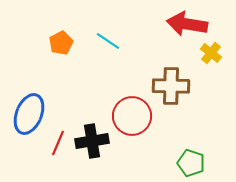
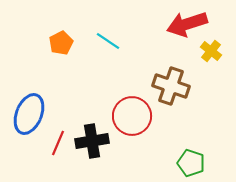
red arrow: rotated 27 degrees counterclockwise
yellow cross: moved 2 px up
brown cross: rotated 18 degrees clockwise
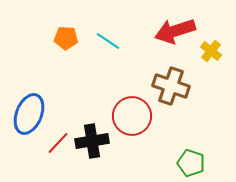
red arrow: moved 12 px left, 7 px down
orange pentagon: moved 5 px right, 5 px up; rotated 30 degrees clockwise
red line: rotated 20 degrees clockwise
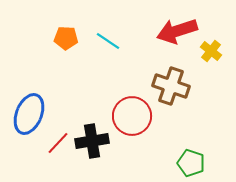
red arrow: moved 2 px right
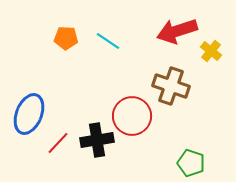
black cross: moved 5 px right, 1 px up
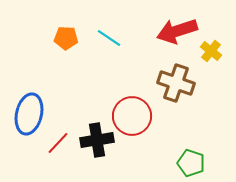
cyan line: moved 1 px right, 3 px up
brown cross: moved 5 px right, 3 px up
blue ellipse: rotated 9 degrees counterclockwise
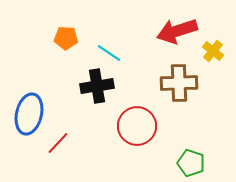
cyan line: moved 15 px down
yellow cross: moved 2 px right
brown cross: moved 3 px right; rotated 21 degrees counterclockwise
red circle: moved 5 px right, 10 px down
black cross: moved 54 px up
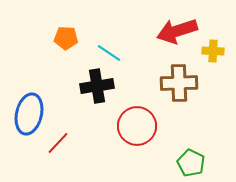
yellow cross: rotated 35 degrees counterclockwise
green pentagon: rotated 8 degrees clockwise
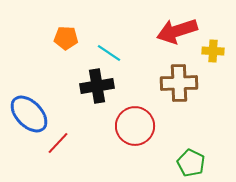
blue ellipse: rotated 57 degrees counterclockwise
red circle: moved 2 px left
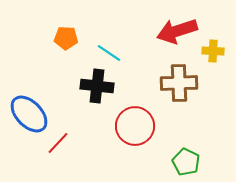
black cross: rotated 16 degrees clockwise
green pentagon: moved 5 px left, 1 px up
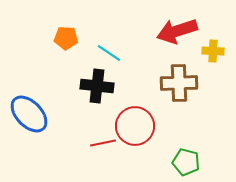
red line: moved 45 px right; rotated 35 degrees clockwise
green pentagon: rotated 12 degrees counterclockwise
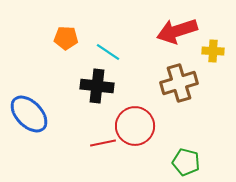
cyan line: moved 1 px left, 1 px up
brown cross: rotated 15 degrees counterclockwise
